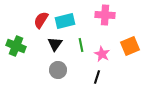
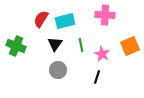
red semicircle: moved 1 px up
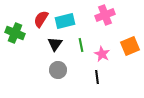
pink cross: rotated 24 degrees counterclockwise
green cross: moved 1 px left, 13 px up
black line: rotated 24 degrees counterclockwise
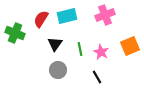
cyan rectangle: moved 2 px right, 5 px up
green line: moved 1 px left, 4 px down
pink star: moved 1 px left, 2 px up
black line: rotated 24 degrees counterclockwise
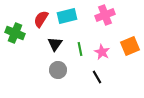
pink star: moved 1 px right
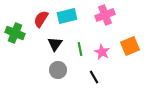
black line: moved 3 px left
